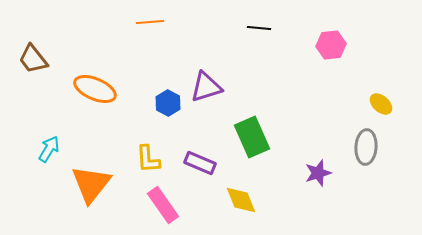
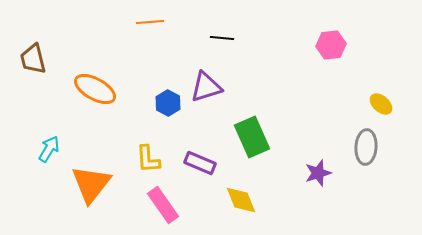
black line: moved 37 px left, 10 px down
brown trapezoid: rotated 24 degrees clockwise
orange ellipse: rotated 6 degrees clockwise
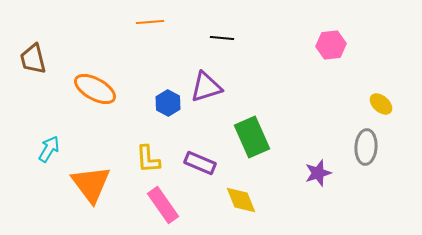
orange triangle: rotated 15 degrees counterclockwise
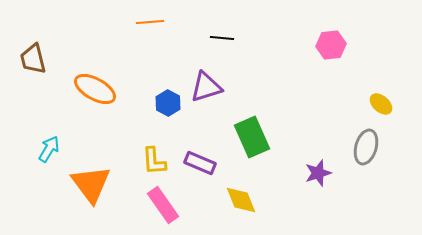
gray ellipse: rotated 12 degrees clockwise
yellow L-shape: moved 6 px right, 2 px down
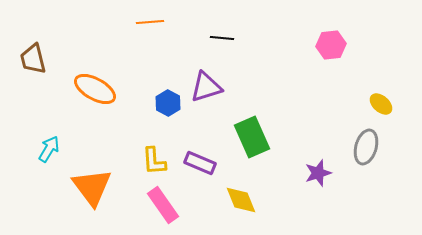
orange triangle: moved 1 px right, 3 px down
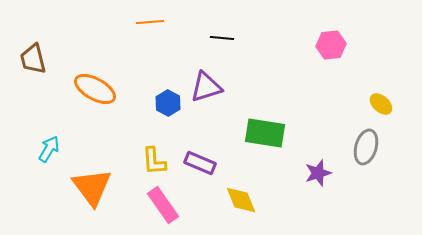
green rectangle: moved 13 px right, 4 px up; rotated 57 degrees counterclockwise
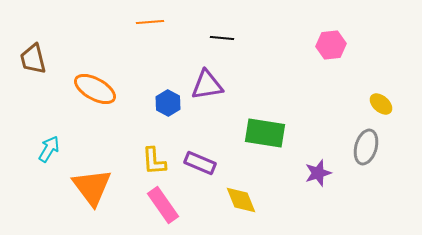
purple triangle: moved 1 px right, 2 px up; rotated 8 degrees clockwise
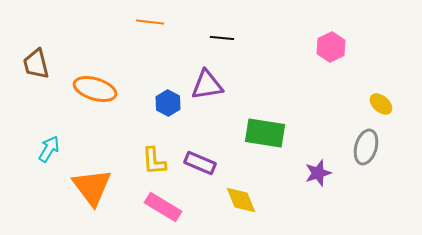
orange line: rotated 12 degrees clockwise
pink hexagon: moved 2 px down; rotated 20 degrees counterclockwise
brown trapezoid: moved 3 px right, 5 px down
orange ellipse: rotated 12 degrees counterclockwise
pink rectangle: moved 2 px down; rotated 24 degrees counterclockwise
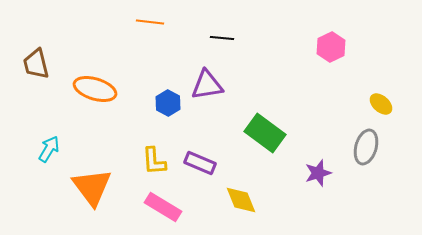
green rectangle: rotated 27 degrees clockwise
